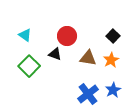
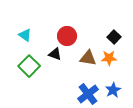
black square: moved 1 px right, 1 px down
orange star: moved 2 px left, 2 px up; rotated 28 degrees clockwise
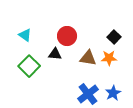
black triangle: rotated 16 degrees counterclockwise
blue star: moved 3 px down
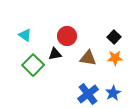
black triangle: rotated 16 degrees counterclockwise
orange star: moved 6 px right
green square: moved 4 px right, 1 px up
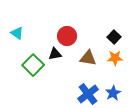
cyan triangle: moved 8 px left, 2 px up
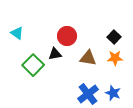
blue star: rotated 21 degrees counterclockwise
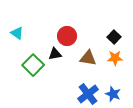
blue star: moved 1 px down
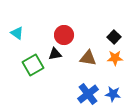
red circle: moved 3 px left, 1 px up
green square: rotated 15 degrees clockwise
blue star: rotated 14 degrees counterclockwise
